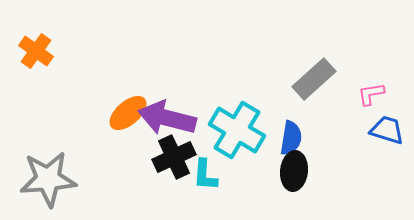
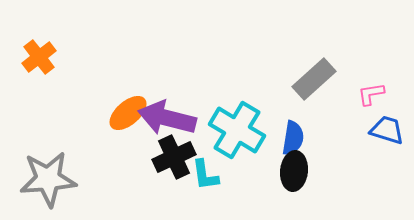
orange cross: moved 3 px right, 6 px down; rotated 16 degrees clockwise
blue semicircle: moved 2 px right
cyan L-shape: rotated 12 degrees counterclockwise
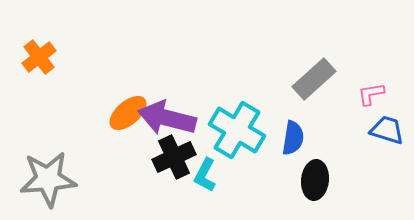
black ellipse: moved 21 px right, 9 px down
cyan L-shape: rotated 36 degrees clockwise
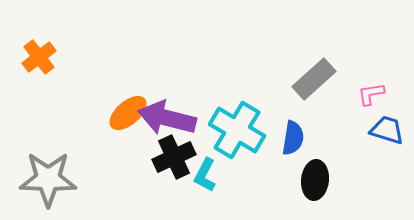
gray star: rotated 6 degrees clockwise
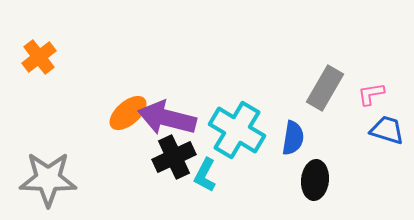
gray rectangle: moved 11 px right, 9 px down; rotated 18 degrees counterclockwise
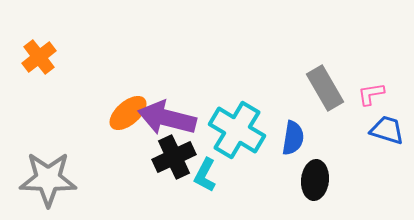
gray rectangle: rotated 60 degrees counterclockwise
